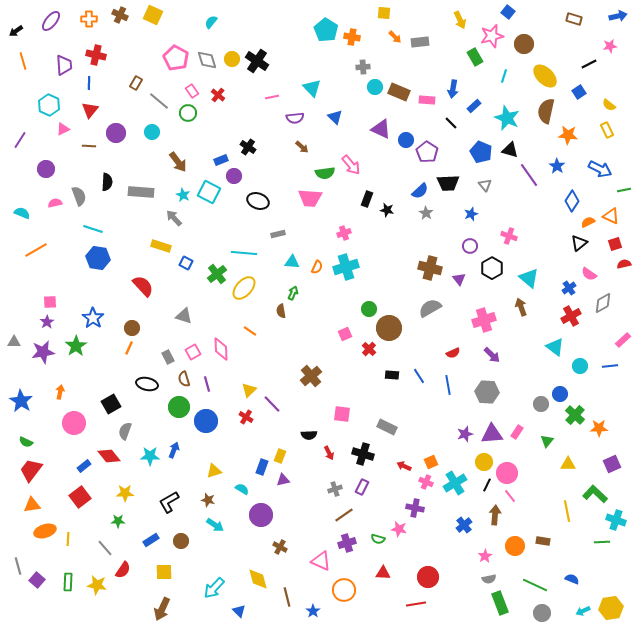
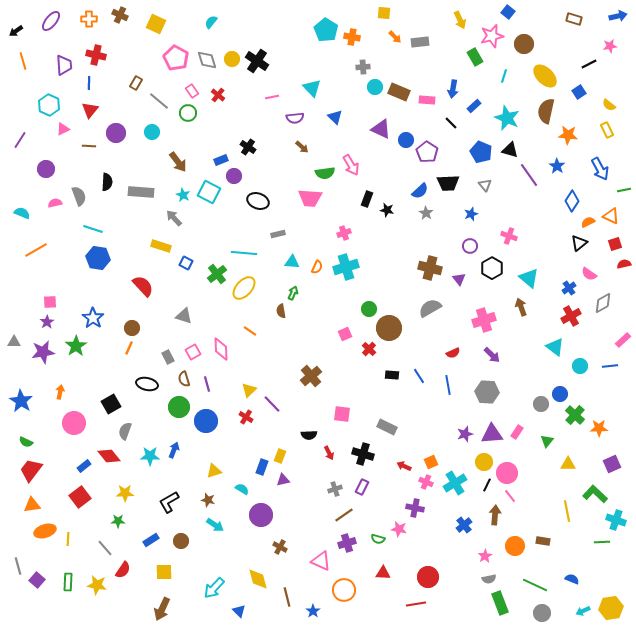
yellow square at (153, 15): moved 3 px right, 9 px down
pink arrow at (351, 165): rotated 10 degrees clockwise
blue arrow at (600, 169): rotated 35 degrees clockwise
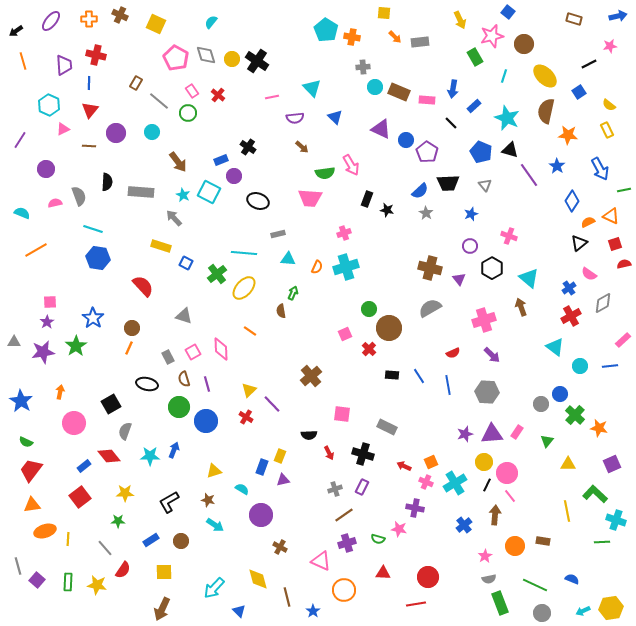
gray diamond at (207, 60): moved 1 px left, 5 px up
cyan triangle at (292, 262): moved 4 px left, 3 px up
orange star at (599, 428): rotated 12 degrees clockwise
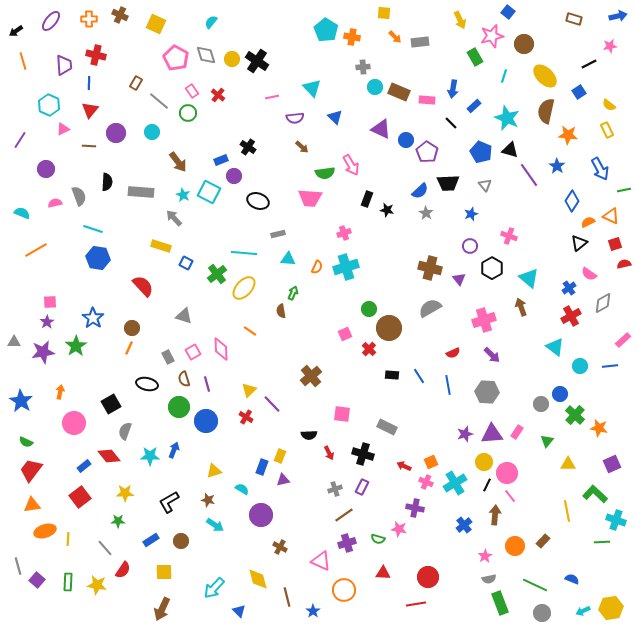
brown rectangle at (543, 541): rotated 56 degrees counterclockwise
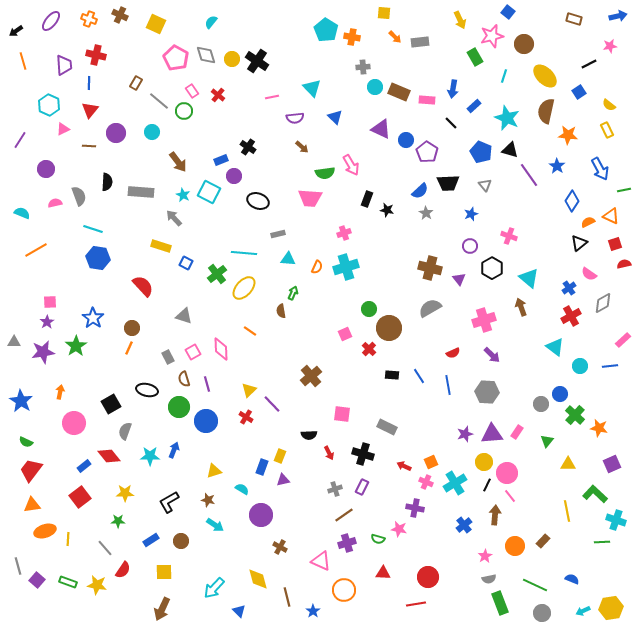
orange cross at (89, 19): rotated 21 degrees clockwise
green circle at (188, 113): moved 4 px left, 2 px up
black ellipse at (147, 384): moved 6 px down
green rectangle at (68, 582): rotated 72 degrees counterclockwise
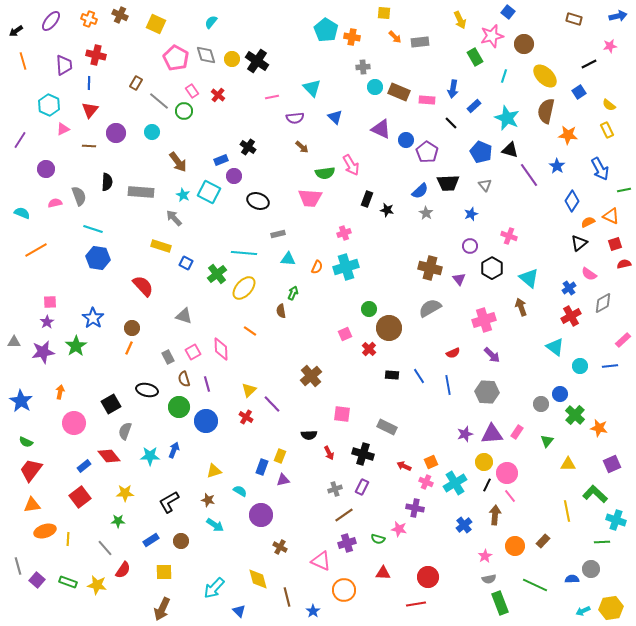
cyan semicircle at (242, 489): moved 2 px left, 2 px down
blue semicircle at (572, 579): rotated 24 degrees counterclockwise
gray circle at (542, 613): moved 49 px right, 44 px up
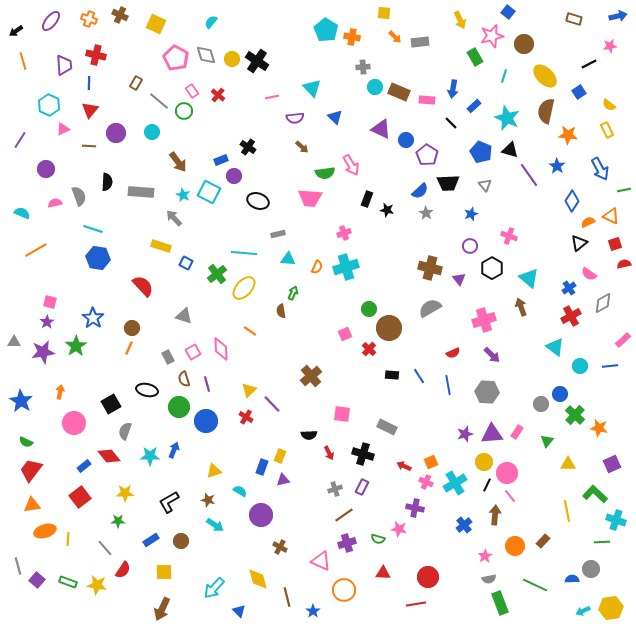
purple pentagon at (427, 152): moved 3 px down
pink square at (50, 302): rotated 16 degrees clockwise
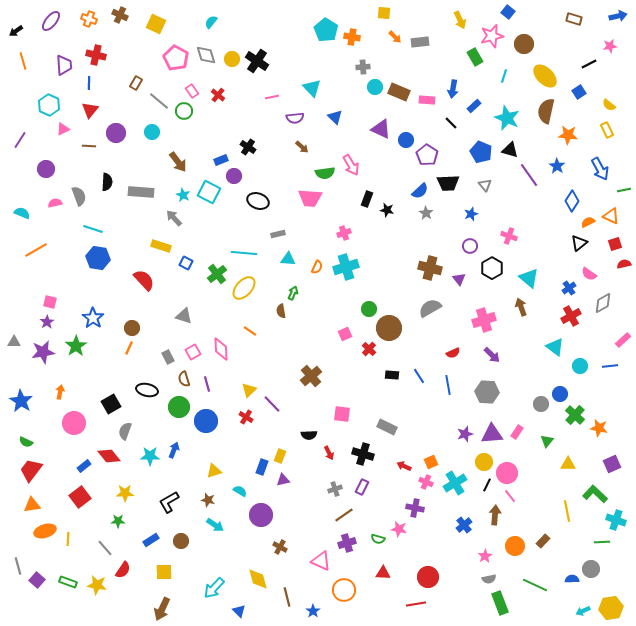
red semicircle at (143, 286): moved 1 px right, 6 px up
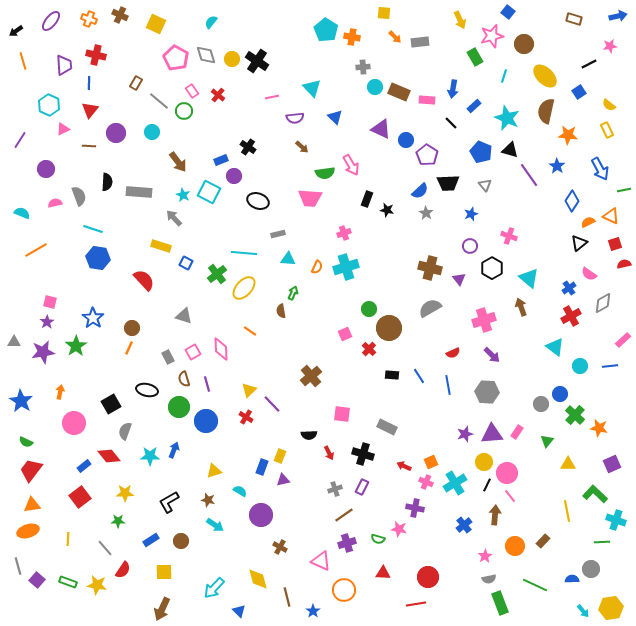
gray rectangle at (141, 192): moved 2 px left
orange ellipse at (45, 531): moved 17 px left
cyan arrow at (583, 611): rotated 104 degrees counterclockwise
